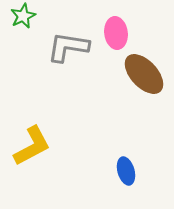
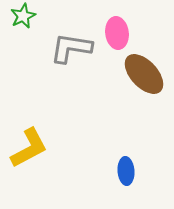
pink ellipse: moved 1 px right
gray L-shape: moved 3 px right, 1 px down
yellow L-shape: moved 3 px left, 2 px down
blue ellipse: rotated 12 degrees clockwise
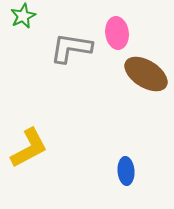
brown ellipse: moved 2 px right; rotated 15 degrees counterclockwise
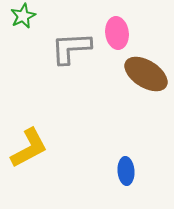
gray L-shape: rotated 12 degrees counterclockwise
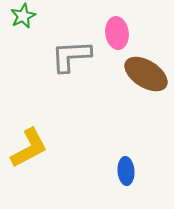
gray L-shape: moved 8 px down
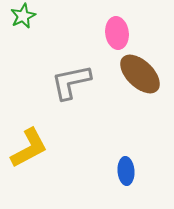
gray L-shape: moved 26 px down; rotated 9 degrees counterclockwise
brown ellipse: moved 6 px left; rotated 12 degrees clockwise
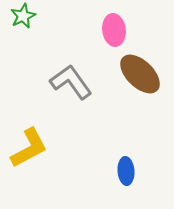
pink ellipse: moved 3 px left, 3 px up
gray L-shape: rotated 66 degrees clockwise
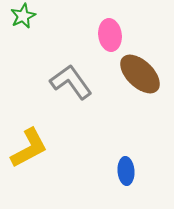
pink ellipse: moved 4 px left, 5 px down
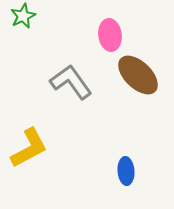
brown ellipse: moved 2 px left, 1 px down
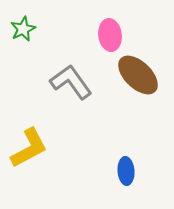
green star: moved 13 px down
